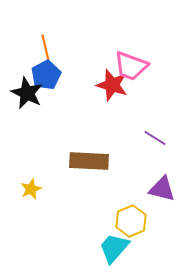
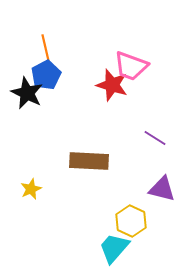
yellow hexagon: rotated 12 degrees counterclockwise
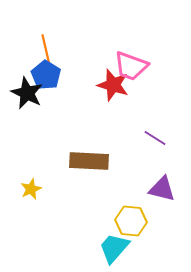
blue pentagon: rotated 12 degrees counterclockwise
red star: moved 1 px right
yellow hexagon: rotated 20 degrees counterclockwise
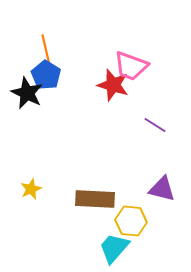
purple line: moved 13 px up
brown rectangle: moved 6 px right, 38 px down
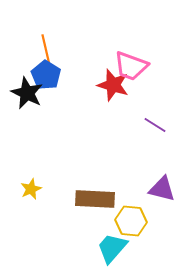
cyan trapezoid: moved 2 px left
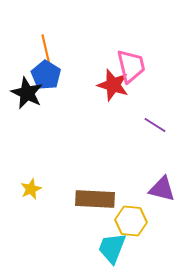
pink trapezoid: rotated 123 degrees counterclockwise
cyan trapezoid: rotated 20 degrees counterclockwise
